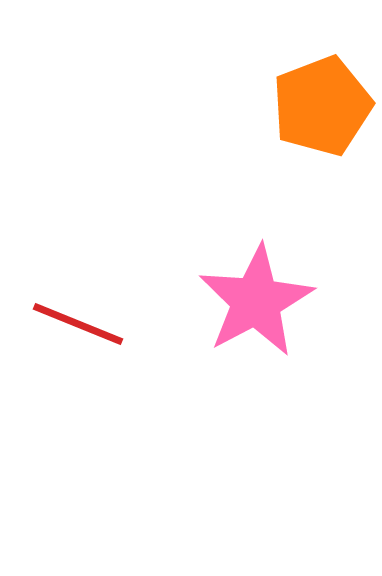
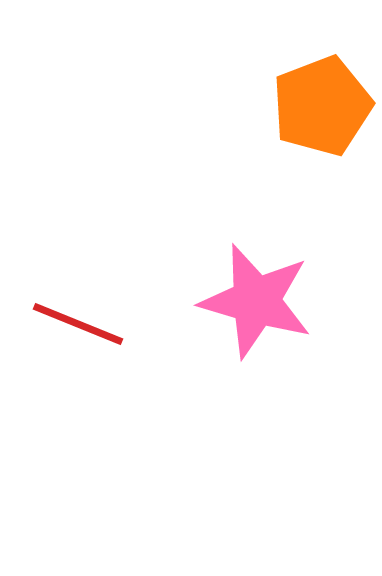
pink star: rotated 28 degrees counterclockwise
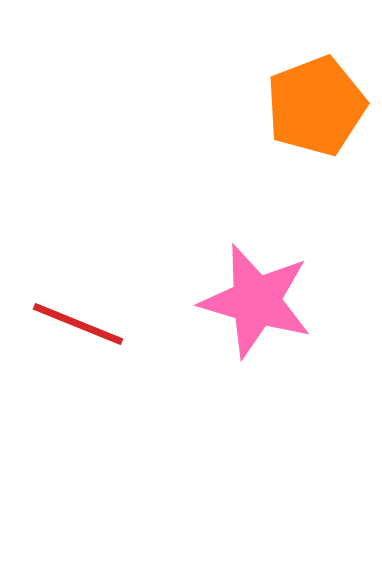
orange pentagon: moved 6 px left
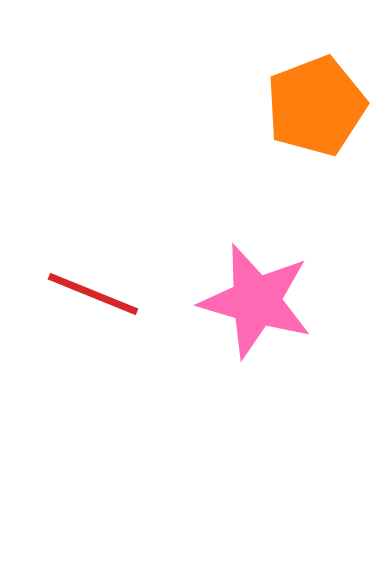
red line: moved 15 px right, 30 px up
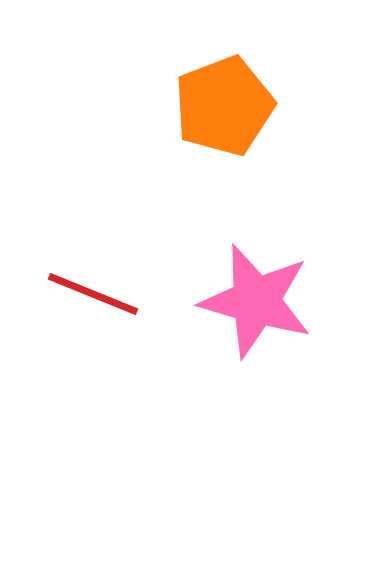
orange pentagon: moved 92 px left
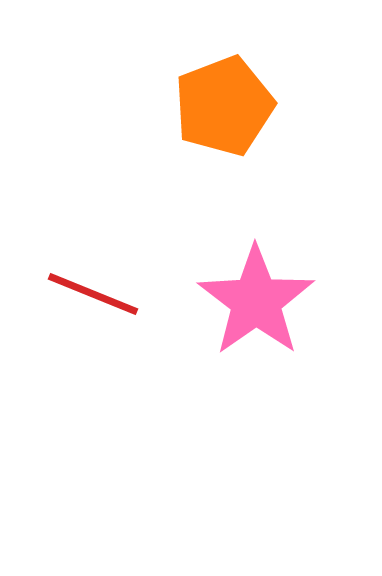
pink star: rotated 21 degrees clockwise
